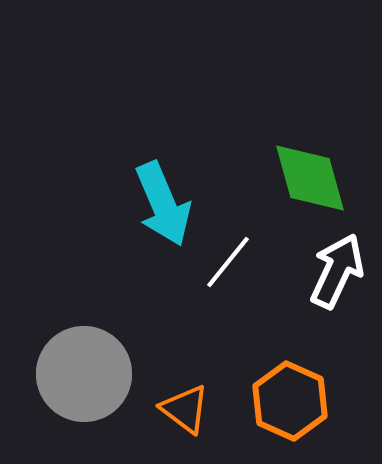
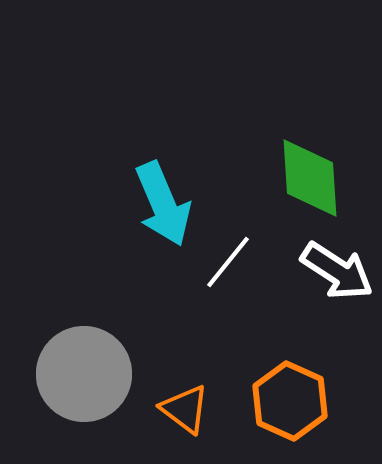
green diamond: rotated 12 degrees clockwise
white arrow: rotated 98 degrees clockwise
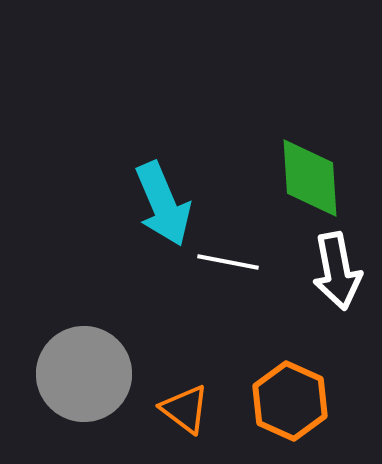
white line: rotated 62 degrees clockwise
white arrow: rotated 46 degrees clockwise
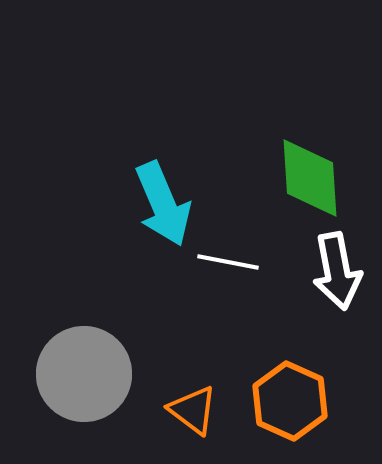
orange triangle: moved 8 px right, 1 px down
